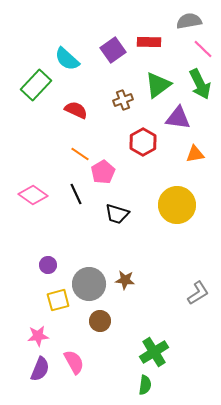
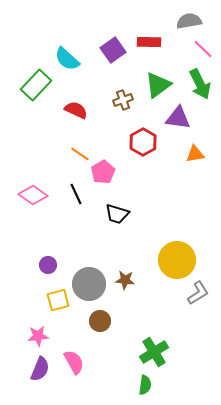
yellow circle: moved 55 px down
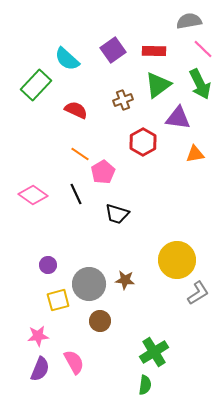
red rectangle: moved 5 px right, 9 px down
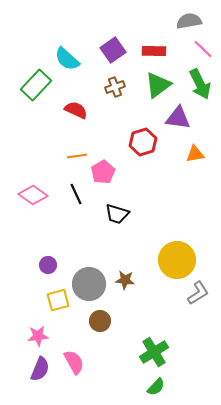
brown cross: moved 8 px left, 13 px up
red hexagon: rotated 12 degrees clockwise
orange line: moved 3 px left, 2 px down; rotated 42 degrees counterclockwise
green semicircle: moved 11 px right, 2 px down; rotated 36 degrees clockwise
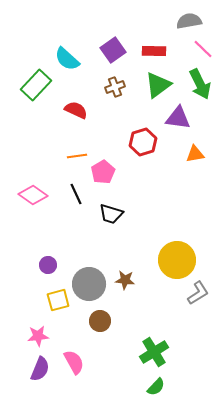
black trapezoid: moved 6 px left
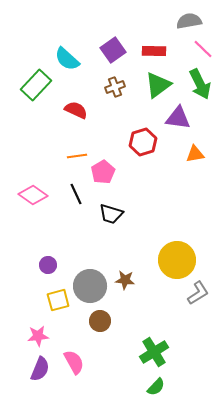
gray circle: moved 1 px right, 2 px down
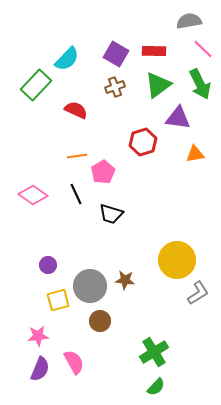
purple square: moved 3 px right, 4 px down; rotated 25 degrees counterclockwise
cyan semicircle: rotated 88 degrees counterclockwise
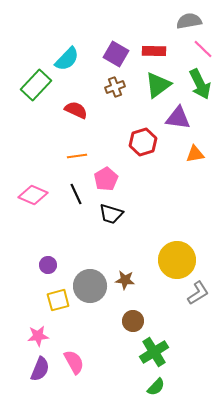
pink pentagon: moved 3 px right, 7 px down
pink diamond: rotated 12 degrees counterclockwise
brown circle: moved 33 px right
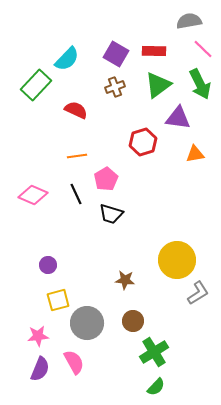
gray circle: moved 3 px left, 37 px down
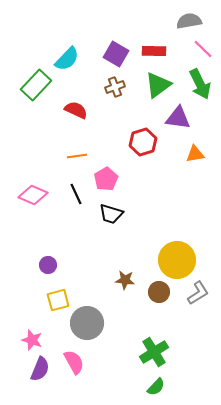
brown circle: moved 26 px right, 29 px up
pink star: moved 6 px left, 4 px down; rotated 25 degrees clockwise
